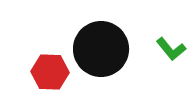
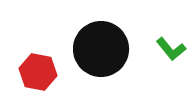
red hexagon: moved 12 px left; rotated 9 degrees clockwise
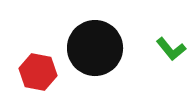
black circle: moved 6 px left, 1 px up
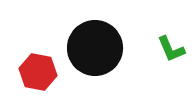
green L-shape: rotated 16 degrees clockwise
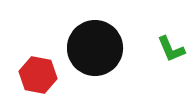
red hexagon: moved 3 px down
